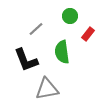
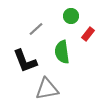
green circle: moved 1 px right
black L-shape: moved 1 px left, 1 px down
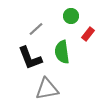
black L-shape: moved 5 px right, 3 px up
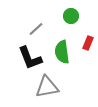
red rectangle: moved 9 px down; rotated 16 degrees counterclockwise
gray triangle: moved 2 px up
